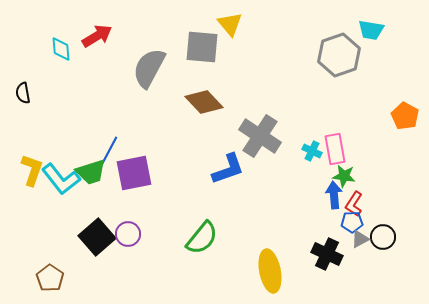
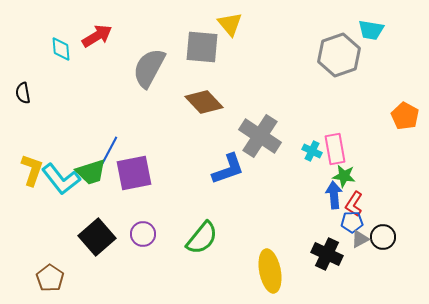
purple circle: moved 15 px right
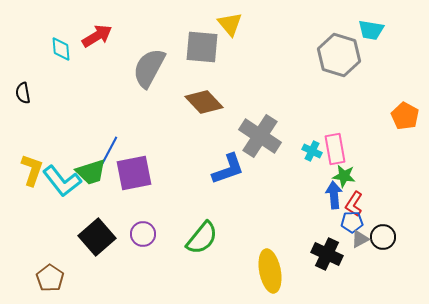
gray hexagon: rotated 24 degrees counterclockwise
cyan L-shape: moved 1 px right, 2 px down
